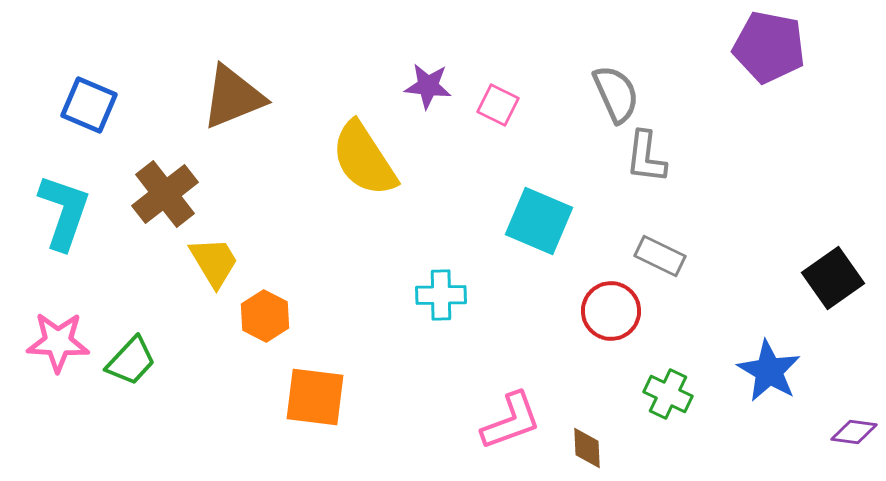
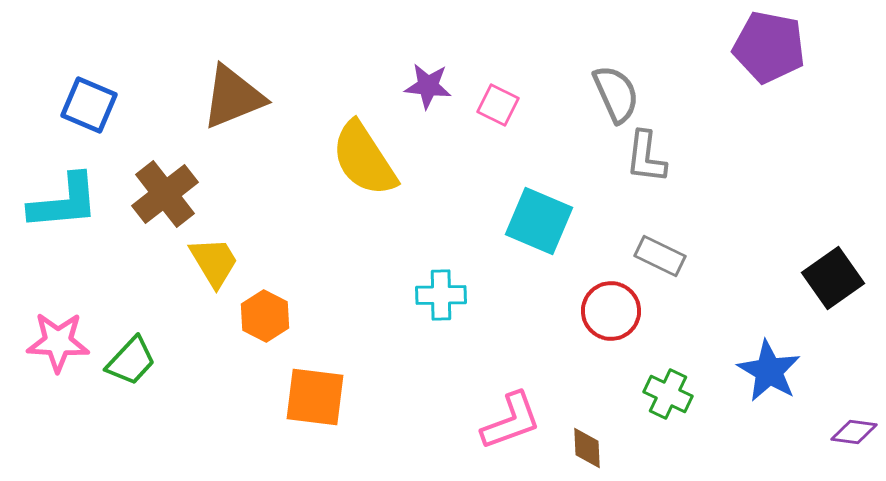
cyan L-shape: moved 10 px up; rotated 66 degrees clockwise
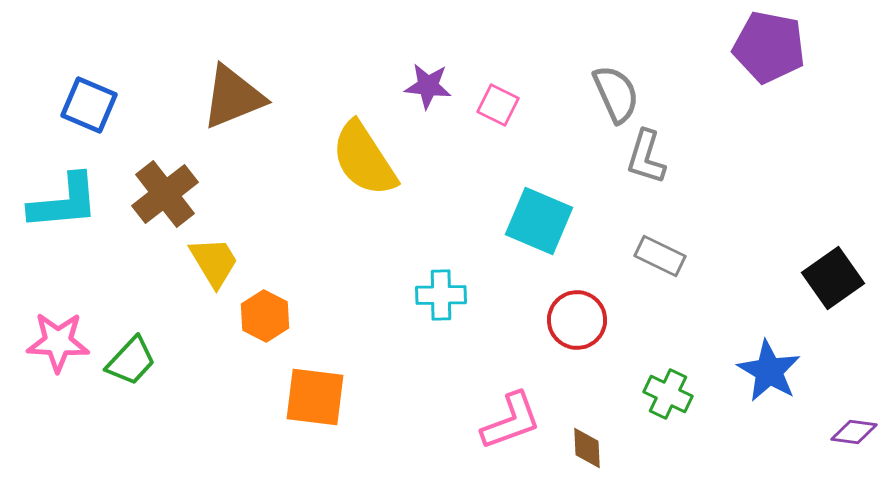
gray L-shape: rotated 10 degrees clockwise
red circle: moved 34 px left, 9 px down
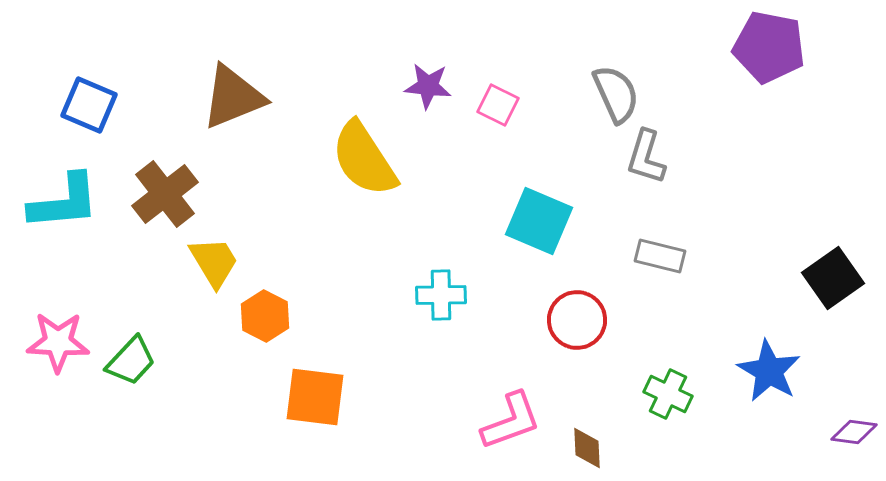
gray rectangle: rotated 12 degrees counterclockwise
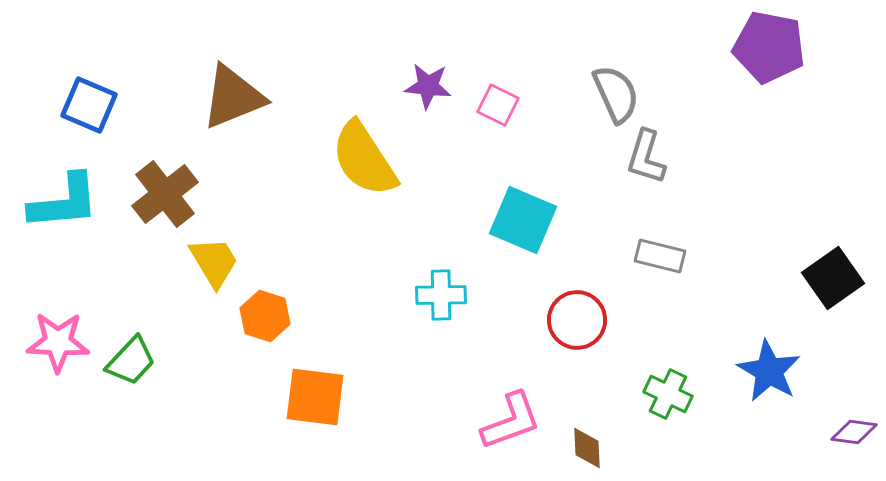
cyan square: moved 16 px left, 1 px up
orange hexagon: rotated 9 degrees counterclockwise
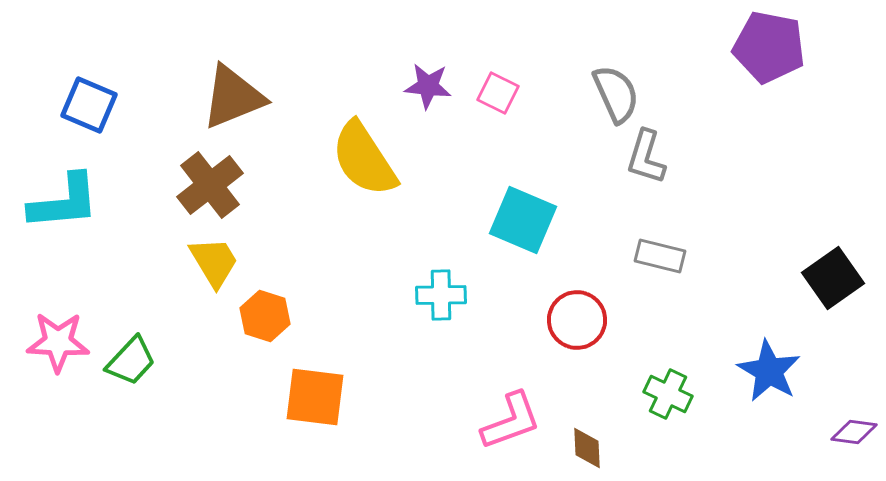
pink square: moved 12 px up
brown cross: moved 45 px right, 9 px up
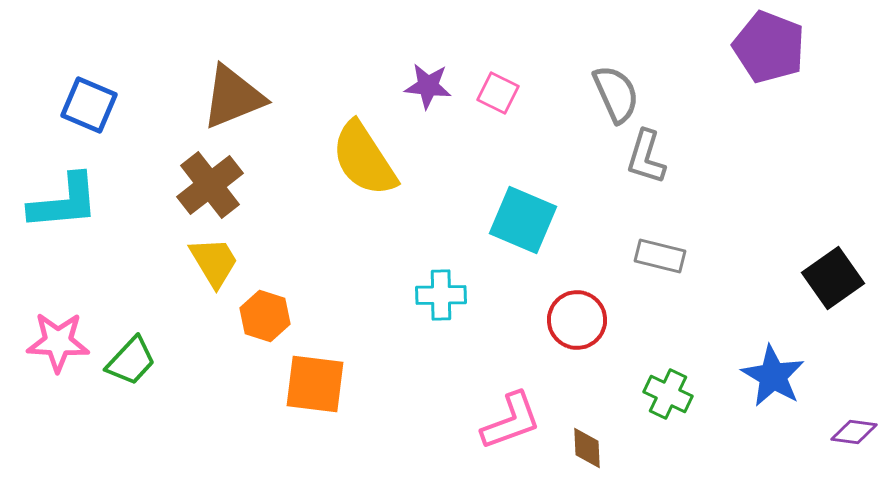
purple pentagon: rotated 10 degrees clockwise
blue star: moved 4 px right, 5 px down
orange square: moved 13 px up
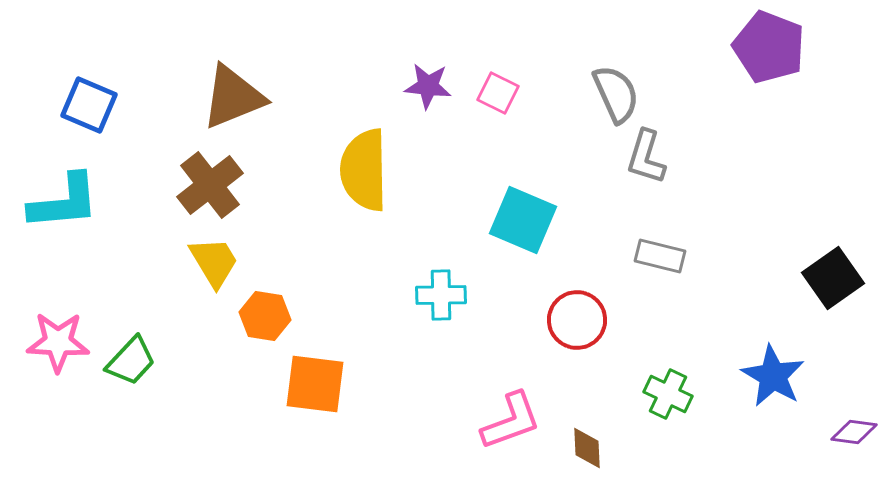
yellow semicircle: moved 11 px down; rotated 32 degrees clockwise
orange hexagon: rotated 9 degrees counterclockwise
